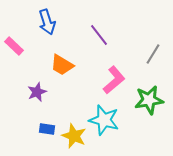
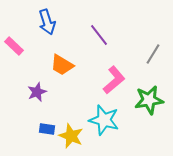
yellow star: moved 3 px left
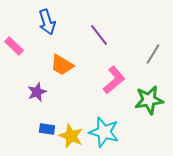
cyan star: moved 12 px down
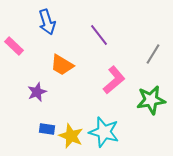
green star: moved 2 px right
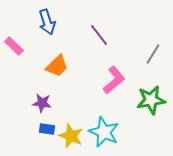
orange trapezoid: moved 5 px left, 1 px down; rotated 75 degrees counterclockwise
purple star: moved 5 px right, 11 px down; rotated 30 degrees clockwise
cyan star: rotated 8 degrees clockwise
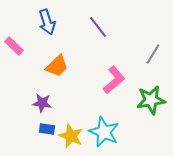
purple line: moved 1 px left, 8 px up
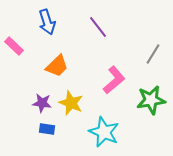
yellow star: moved 33 px up
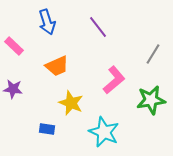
orange trapezoid: rotated 20 degrees clockwise
purple star: moved 29 px left, 14 px up
